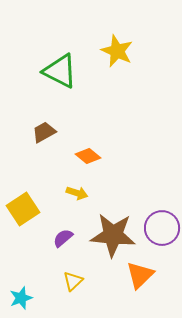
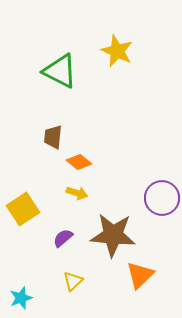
brown trapezoid: moved 9 px right, 5 px down; rotated 55 degrees counterclockwise
orange diamond: moved 9 px left, 6 px down
purple circle: moved 30 px up
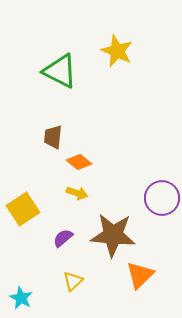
cyan star: rotated 25 degrees counterclockwise
